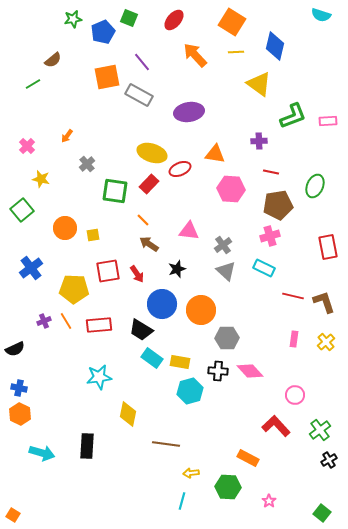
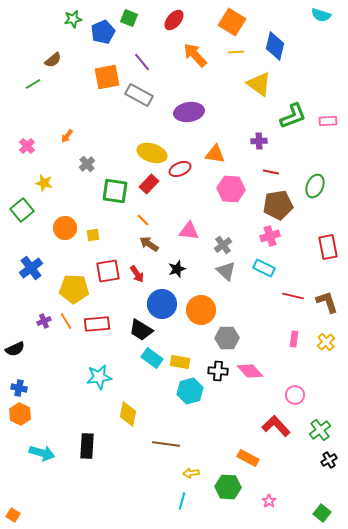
yellow star at (41, 179): moved 3 px right, 4 px down
brown L-shape at (324, 302): moved 3 px right
red rectangle at (99, 325): moved 2 px left, 1 px up
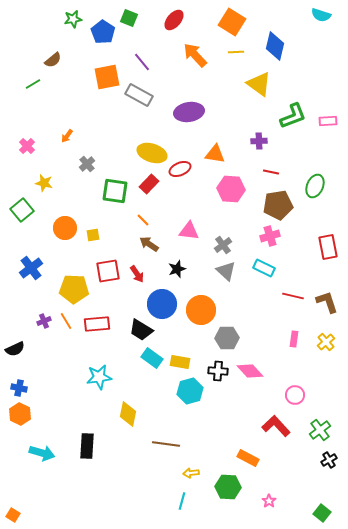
blue pentagon at (103, 32): rotated 15 degrees counterclockwise
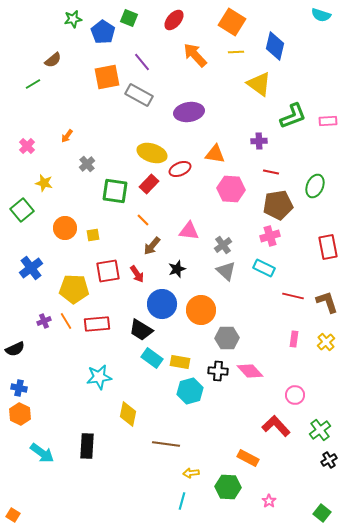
brown arrow at (149, 244): moved 3 px right, 2 px down; rotated 84 degrees counterclockwise
cyan arrow at (42, 453): rotated 20 degrees clockwise
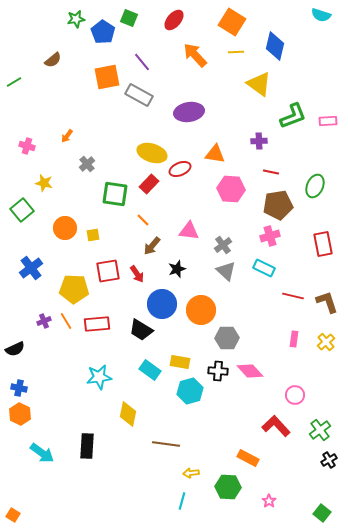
green star at (73, 19): moved 3 px right
green line at (33, 84): moved 19 px left, 2 px up
pink cross at (27, 146): rotated 28 degrees counterclockwise
green square at (115, 191): moved 3 px down
red rectangle at (328, 247): moved 5 px left, 3 px up
cyan rectangle at (152, 358): moved 2 px left, 12 px down
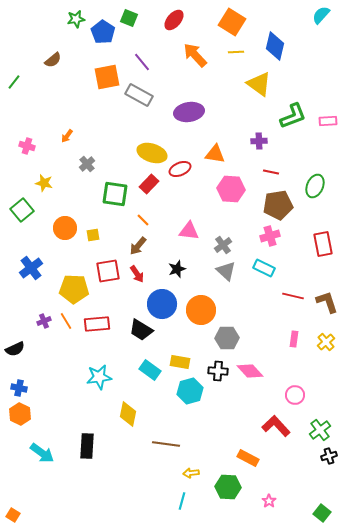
cyan semicircle at (321, 15): rotated 114 degrees clockwise
green line at (14, 82): rotated 21 degrees counterclockwise
brown arrow at (152, 246): moved 14 px left
black cross at (329, 460): moved 4 px up; rotated 14 degrees clockwise
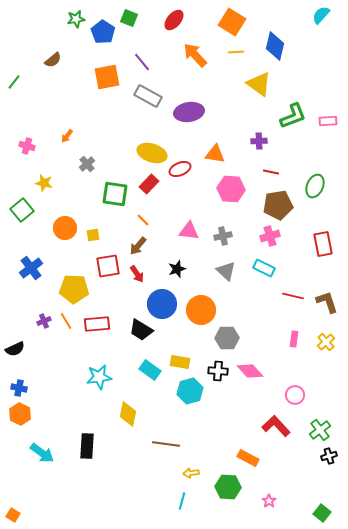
gray rectangle at (139, 95): moved 9 px right, 1 px down
gray cross at (223, 245): moved 9 px up; rotated 24 degrees clockwise
red square at (108, 271): moved 5 px up
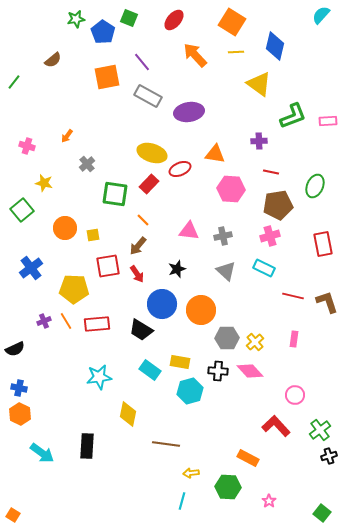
yellow cross at (326, 342): moved 71 px left
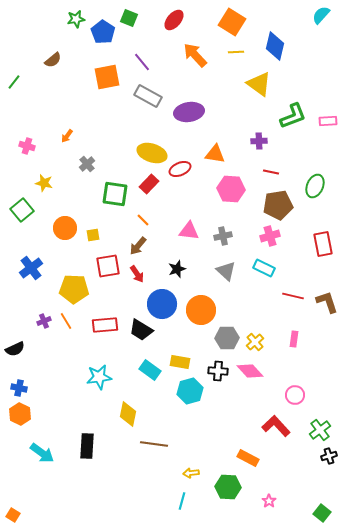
red rectangle at (97, 324): moved 8 px right, 1 px down
brown line at (166, 444): moved 12 px left
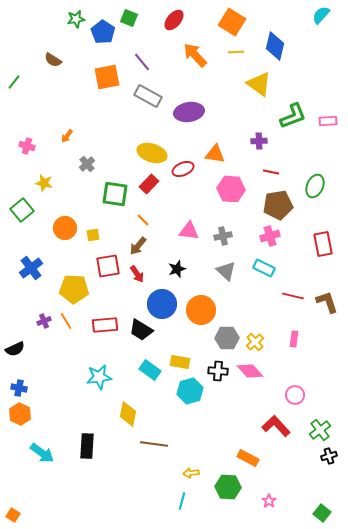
brown semicircle at (53, 60): rotated 72 degrees clockwise
red ellipse at (180, 169): moved 3 px right
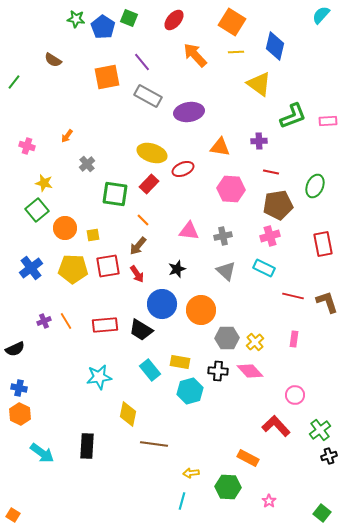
green star at (76, 19): rotated 18 degrees clockwise
blue pentagon at (103, 32): moved 5 px up
orange triangle at (215, 154): moved 5 px right, 7 px up
green square at (22, 210): moved 15 px right
yellow pentagon at (74, 289): moved 1 px left, 20 px up
cyan rectangle at (150, 370): rotated 15 degrees clockwise
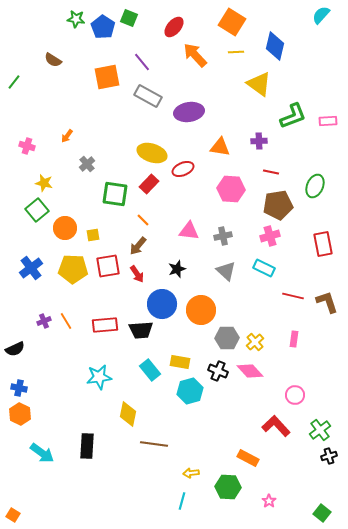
red ellipse at (174, 20): moved 7 px down
black trapezoid at (141, 330): rotated 35 degrees counterclockwise
black cross at (218, 371): rotated 18 degrees clockwise
